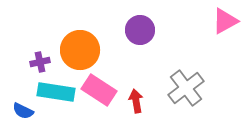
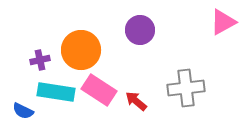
pink triangle: moved 2 px left, 1 px down
orange circle: moved 1 px right
purple cross: moved 2 px up
gray cross: rotated 30 degrees clockwise
red arrow: rotated 40 degrees counterclockwise
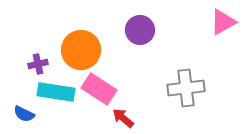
purple cross: moved 2 px left, 4 px down
pink rectangle: moved 1 px up
red arrow: moved 13 px left, 17 px down
blue semicircle: moved 1 px right, 3 px down
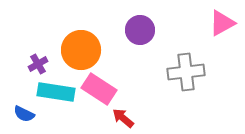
pink triangle: moved 1 px left, 1 px down
purple cross: rotated 18 degrees counterclockwise
gray cross: moved 16 px up
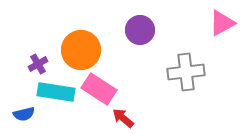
blue semicircle: rotated 40 degrees counterclockwise
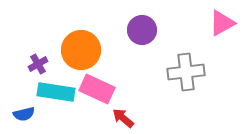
purple circle: moved 2 px right
pink rectangle: moved 2 px left; rotated 8 degrees counterclockwise
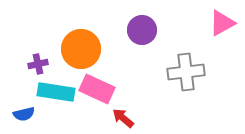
orange circle: moved 1 px up
purple cross: rotated 18 degrees clockwise
